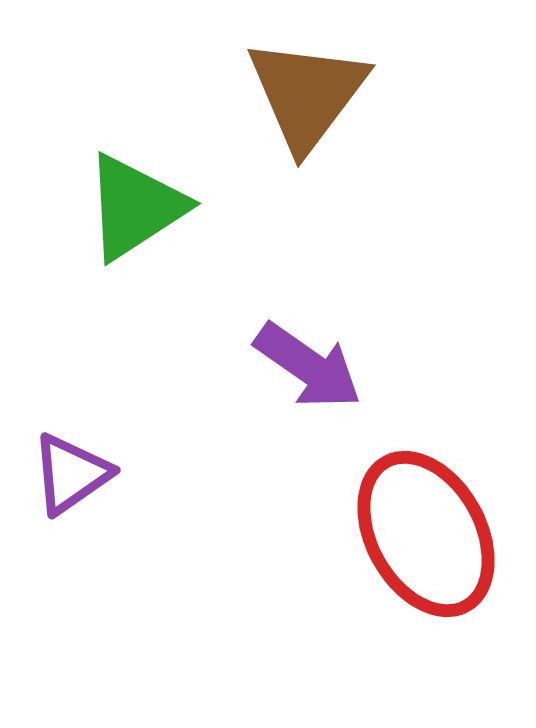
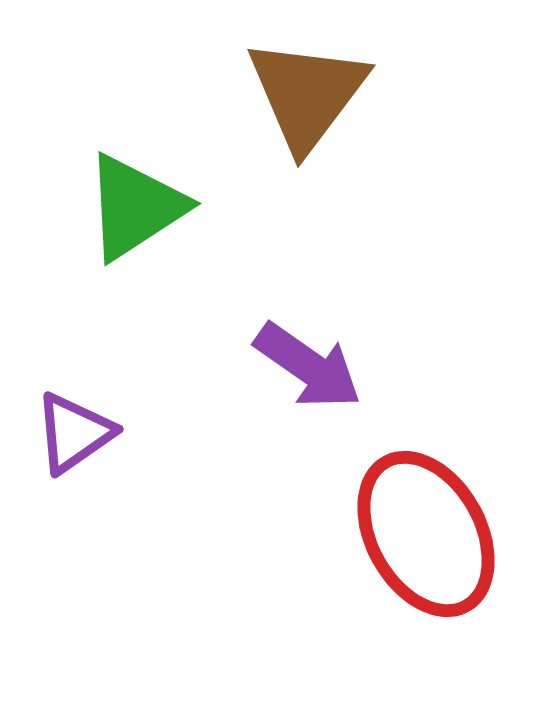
purple triangle: moved 3 px right, 41 px up
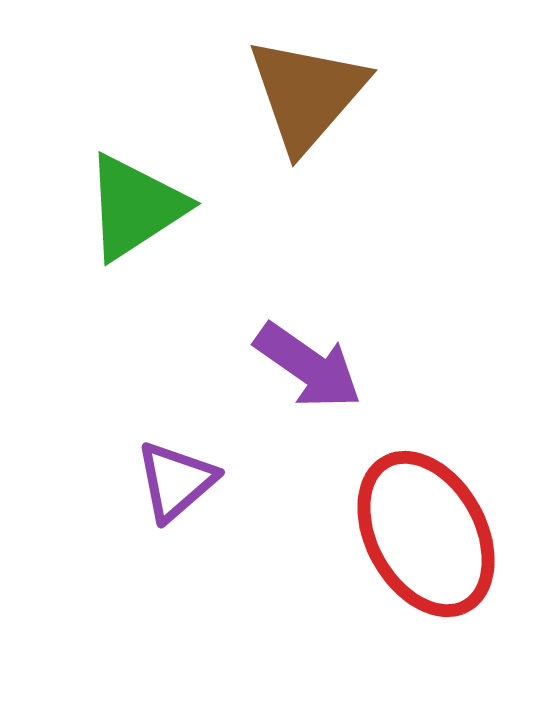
brown triangle: rotated 4 degrees clockwise
purple triangle: moved 102 px right, 48 px down; rotated 6 degrees counterclockwise
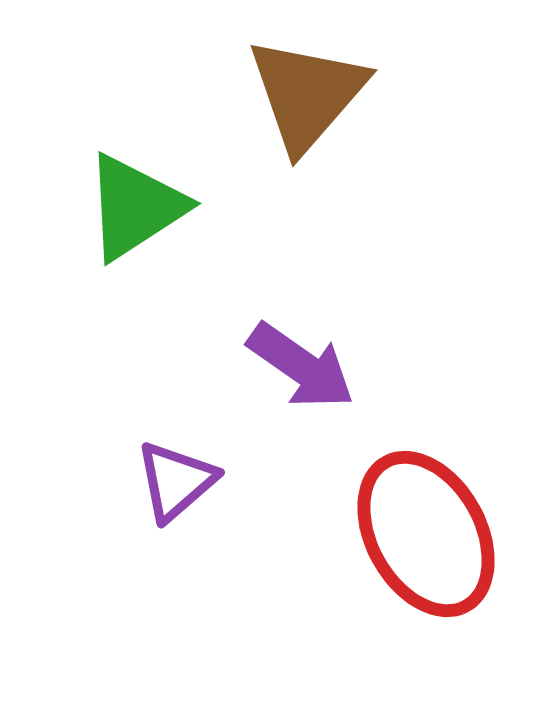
purple arrow: moved 7 px left
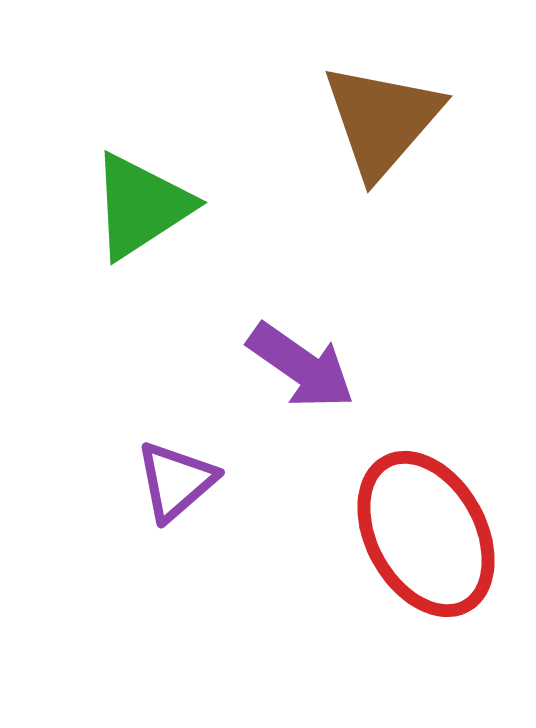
brown triangle: moved 75 px right, 26 px down
green triangle: moved 6 px right, 1 px up
